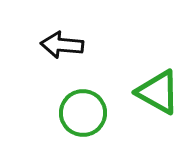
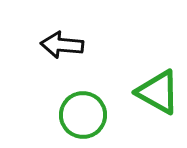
green circle: moved 2 px down
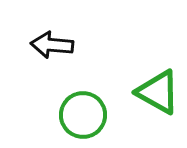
black arrow: moved 10 px left
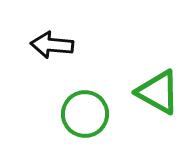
green circle: moved 2 px right, 1 px up
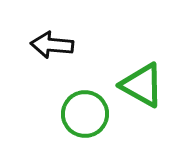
green triangle: moved 16 px left, 7 px up
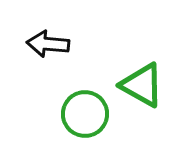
black arrow: moved 4 px left, 1 px up
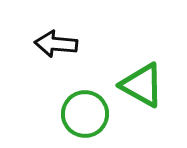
black arrow: moved 8 px right
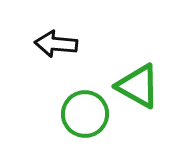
green triangle: moved 4 px left, 1 px down
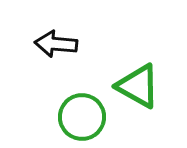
green circle: moved 3 px left, 3 px down
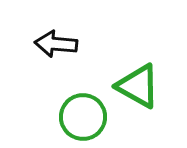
green circle: moved 1 px right
